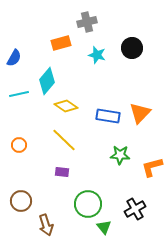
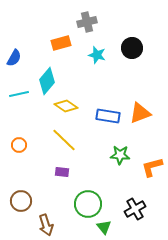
orange triangle: rotated 25 degrees clockwise
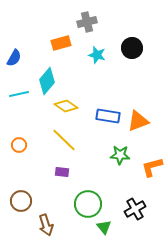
orange triangle: moved 2 px left, 8 px down
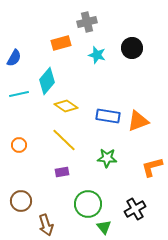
green star: moved 13 px left, 3 px down
purple rectangle: rotated 16 degrees counterclockwise
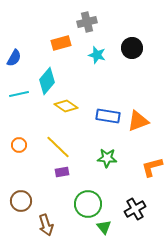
yellow line: moved 6 px left, 7 px down
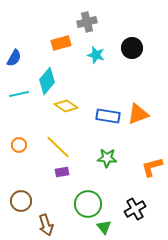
cyan star: moved 1 px left
orange triangle: moved 7 px up
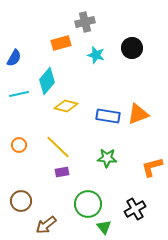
gray cross: moved 2 px left
yellow diamond: rotated 20 degrees counterclockwise
brown arrow: rotated 70 degrees clockwise
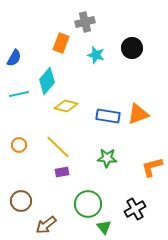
orange rectangle: rotated 54 degrees counterclockwise
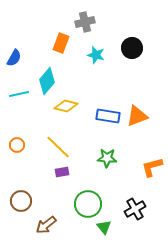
orange triangle: moved 1 px left, 2 px down
orange circle: moved 2 px left
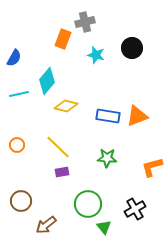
orange rectangle: moved 2 px right, 4 px up
